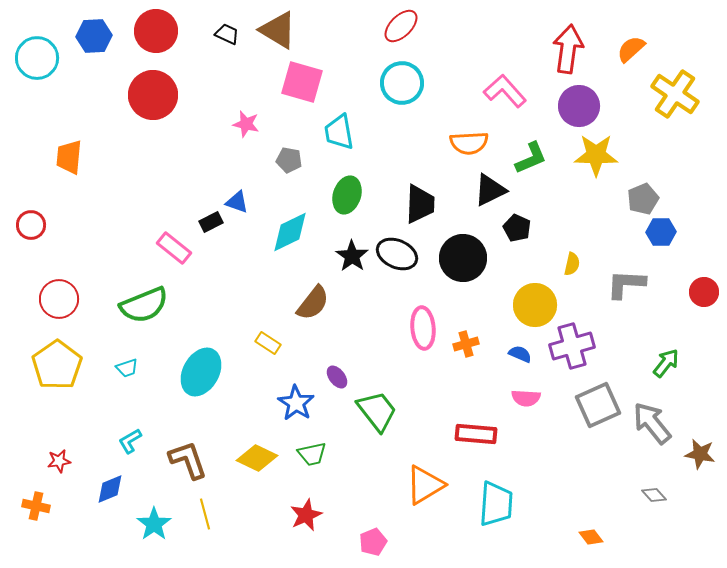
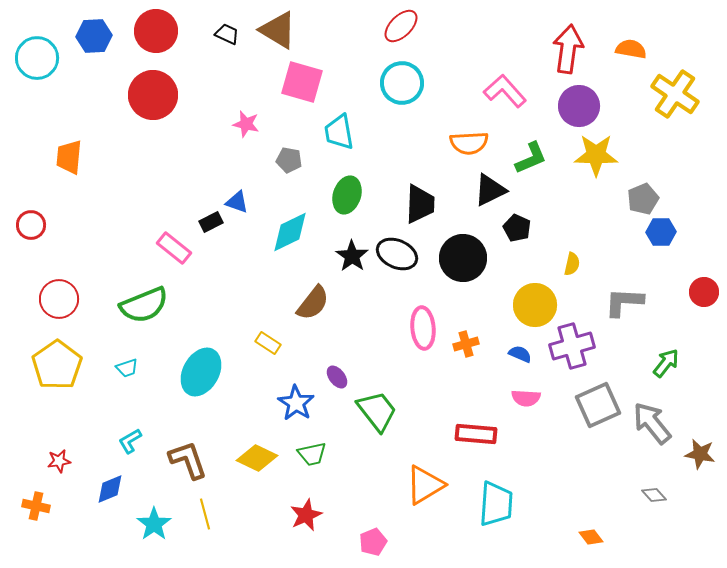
orange semicircle at (631, 49): rotated 52 degrees clockwise
gray L-shape at (626, 284): moved 2 px left, 18 px down
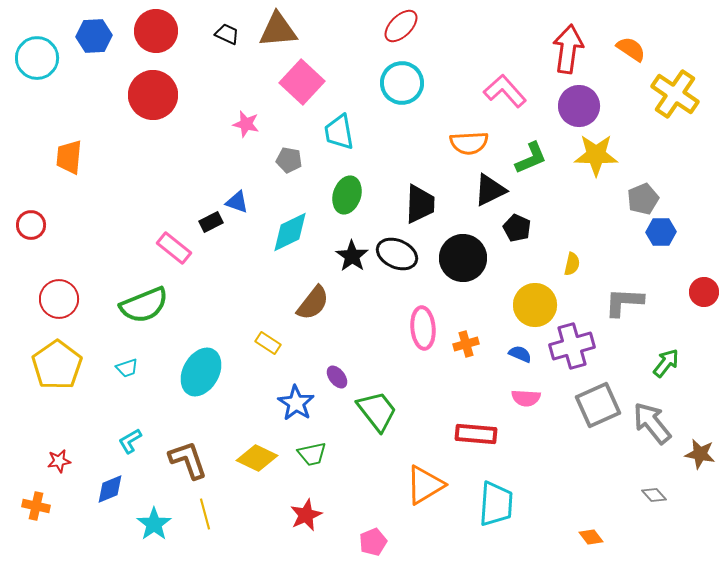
brown triangle at (278, 30): rotated 36 degrees counterclockwise
orange semicircle at (631, 49): rotated 24 degrees clockwise
pink square at (302, 82): rotated 27 degrees clockwise
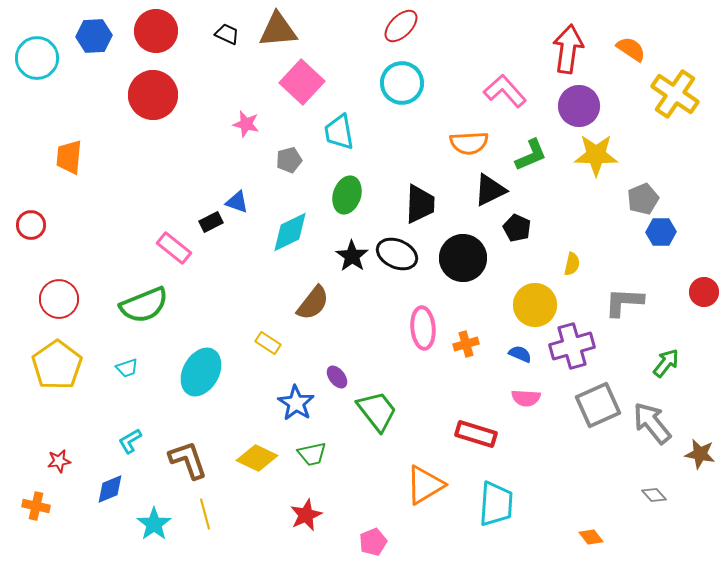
green L-shape at (531, 158): moved 3 px up
gray pentagon at (289, 160): rotated 25 degrees counterclockwise
red rectangle at (476, 434): rotated 12 degrees clockwise
